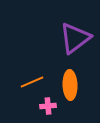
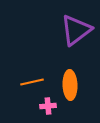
purple triangle: moved 1 px right, 8 px up
orange line: rotated 10 degrees clockwise
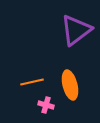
orange ellipse: rotated 12 degrees counterclockwise
pink cross: moved 2 px left, 1 px up; rotated 21 degrees clockwise
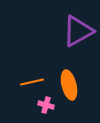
purple triangle: moved 2 px right, 1 px down; rotated 8 degrees clockwise
orange ellipse: moved 1 px left
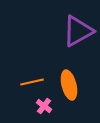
pink cross: moved 2 px left, 1 px down; rotated 21 degrees clockwise
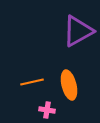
pink cross: moved 3 px right, 4 px down; rotated 28 degrees counterclockwise
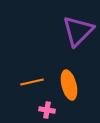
purple triangle: rotated 16 degrees counterclockwise
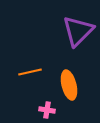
orange line: moved 2 px left, 10 px up
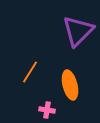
orange line: rotated 45 degrees counterclockwise
orange ellipse: moved 1 px right
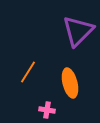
orange line: moved 2 px left
orange ellipse: moved 2 px up
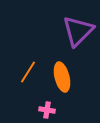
orange ellipse: moved 8 px left, 6 px up
